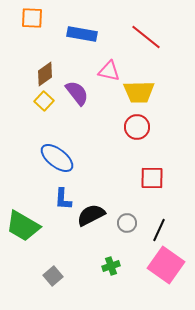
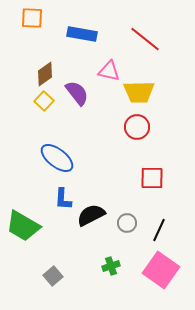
red line: moved 1 px left, 2 px down
pink square: moved 5 px left, 5 px down
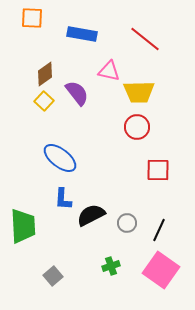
blue ellipse: moved 3 px right
red square: moved 6 px right, 8 px up
green trapezoid: rotated 123 degrees counterclockwise
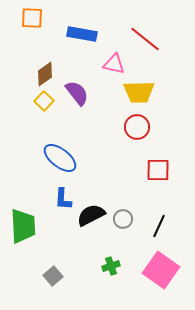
pink triangle: moved 5 px right, 7 px up
gray circle: moved 4 px left, 4 px up
black line: moved 4 px up
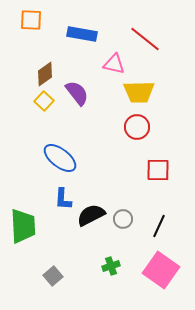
orange square: moved 1 px left, 2 px down
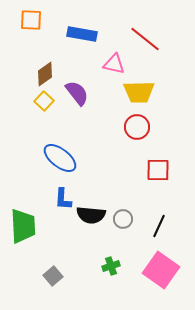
black semicircle: rotated 148 degrees counterclockwise
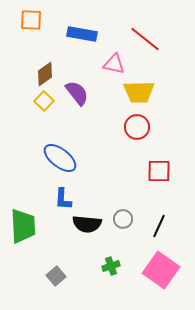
red square: moved 1 px right, 1 px down
black semicircle: moved 4 px left, 9 px down
gray square: moved 3 px right
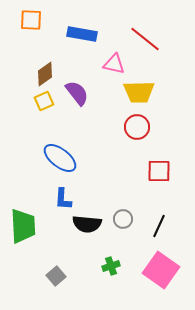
yellow square: rotated 24 degrees clockwise
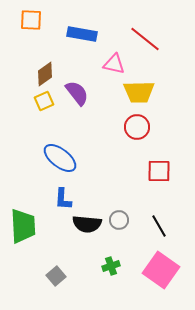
gray circle: moved 4 px left, 1 px down
black line: rotated 55 degrees counterclockwise
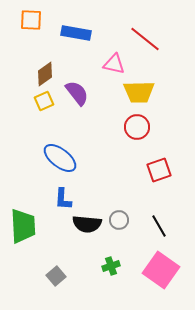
blue rectangle: moved 6 px left, 1 px up
red square: moved 1 px up; rotated 20 degrees counterclockwise
